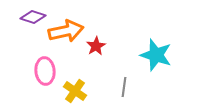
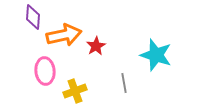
purple diamond: rotated 75 degrees clockwise
orange arrow: moved 2 px left, 4 px down
gray line: moved 4 px up; rotated 18 degrees counterclockwise
yellow cross: rotated 35 degrees clockwise
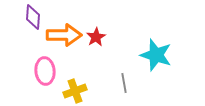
orange arrow: rotated 12 degrees clockwise
red star: moved 9 px up
